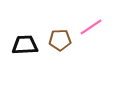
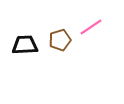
brown pentagon: rotated 15 degrees counterclockwise
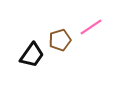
black trapezoid: moved 7 px right, 10 px down; rotated 128 degrees clockwise
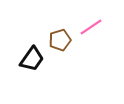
black trapezoid: moved 4 px down
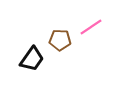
brown pentagon: rotated 20 degrees clockwise
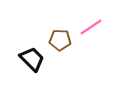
black trapezoid: rotated 80 degrees counterclockwise
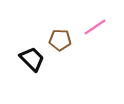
pink line: moved 4 px right
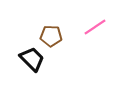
brown pentagon: moved 9 px left, 4 px up
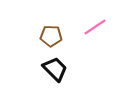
black trapezoid: moved 23 px right, 10 px down
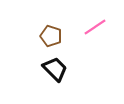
brown pentagon: rotated 15 degrees clockwise
